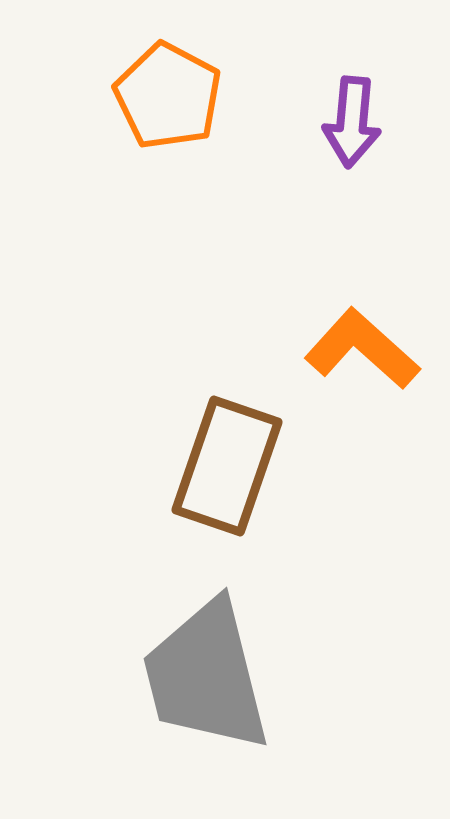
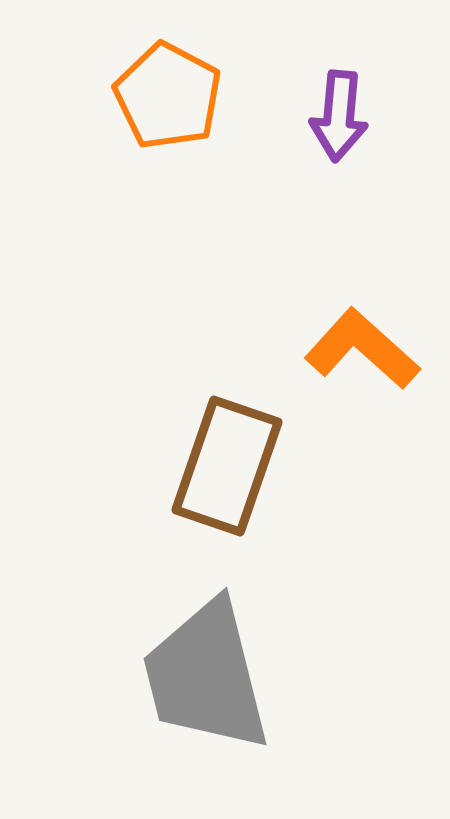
purple arrow: moved 13 px left, 6 px up
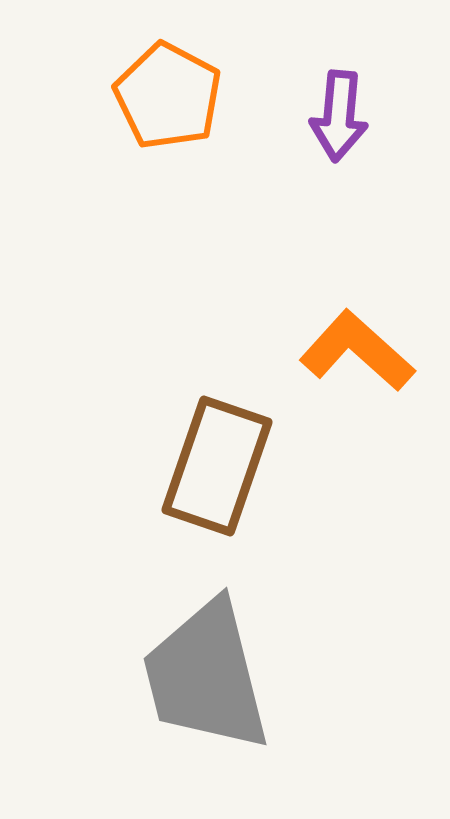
orange L-shape: moved 5 px left, 2 px down
brown rectangle: moved 10 px left
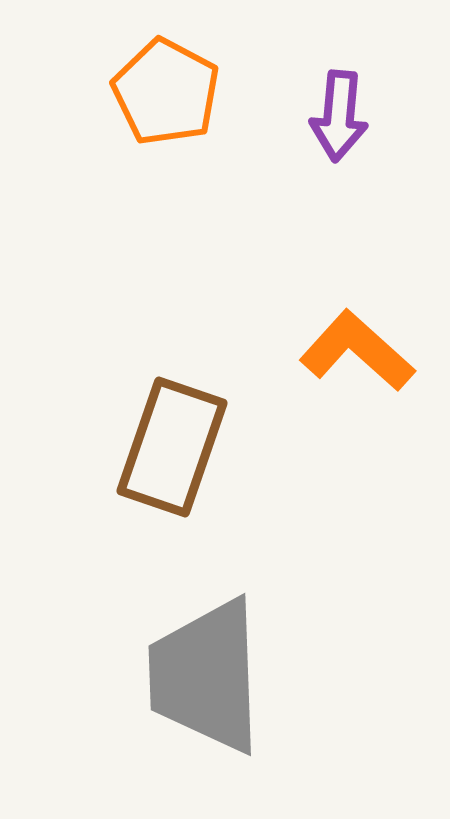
orange pentagon: moved 2 px left, 4 px up
brown rectangle: moved 45 px left, 19 px up
gray trapezoid: rotated 12 degrees clockwise
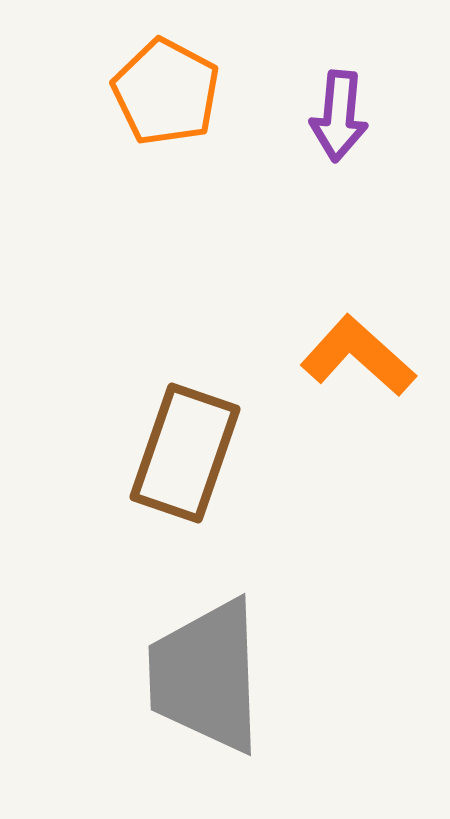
orange L-shape: moved 1 px right, 5 px down
brown rectangle: moved 13 px right, 6 px down
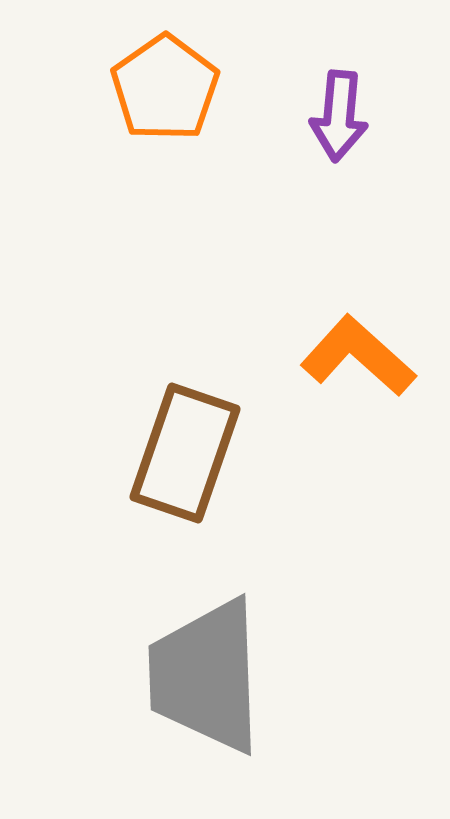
orange pentagon: moved 1 px left, 4 px up; rotated 9 degrees clockwise
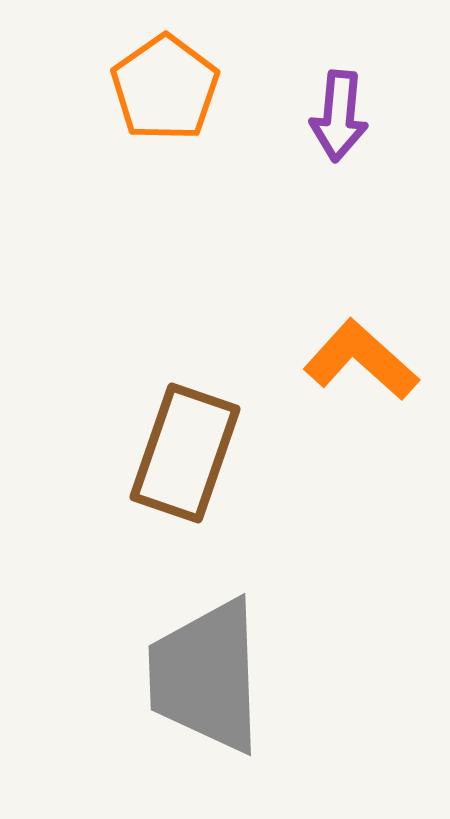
orange L-shape: moved 3 px right, 4 px down
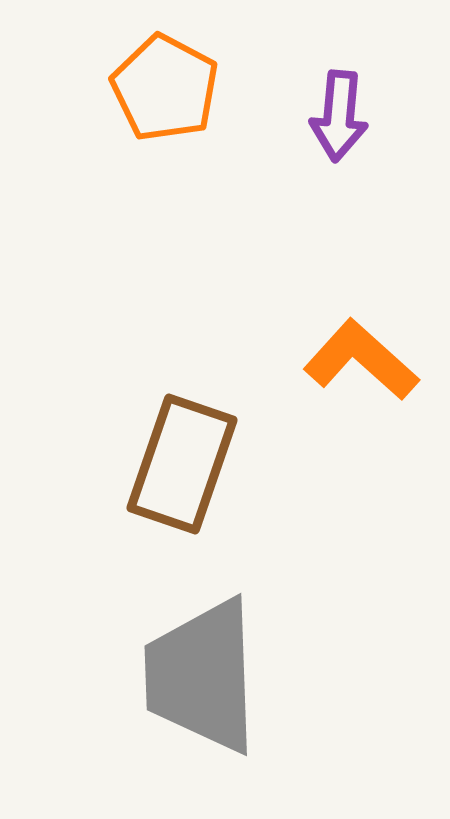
orange pentagon: rotated 9 degrees counterclockwise
brown rectangle: moved 3 px left, 11 px down
gray trapezoid: moved 4 px left
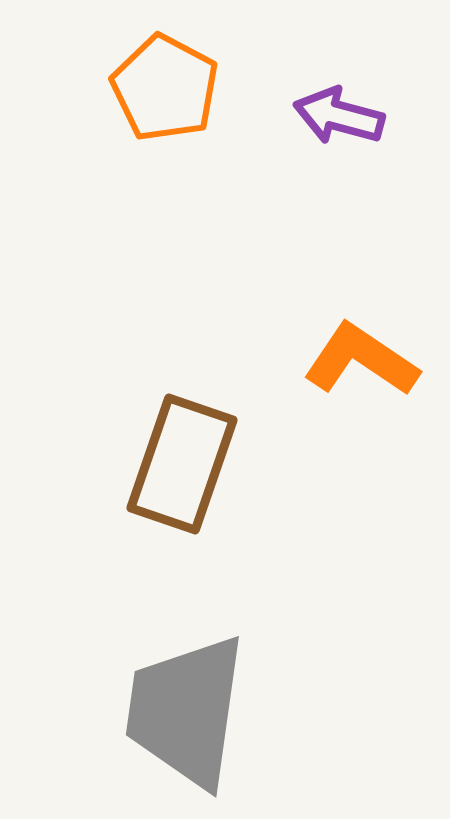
purple arrow: rotated 100 degrees clockwise
orange L-shape: rotated 8 degrees counterclockwise
gray trapezoid: moved 16 px left, 35 px down; rotated 10 degrees clockwise
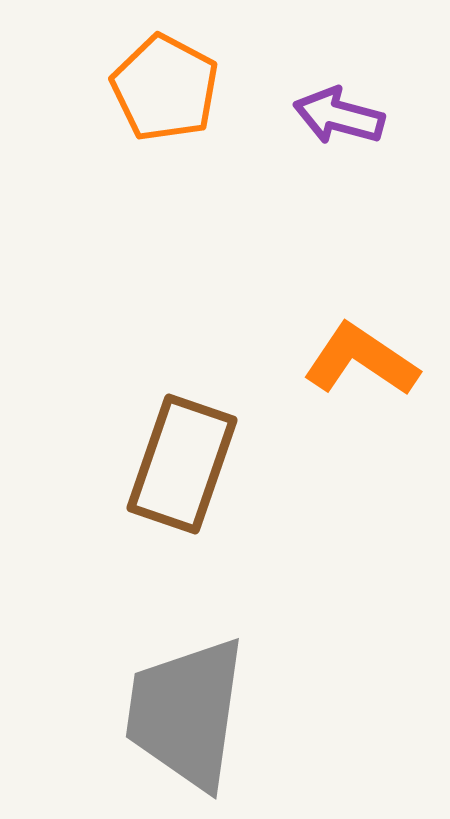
gray trapezoid: moved 2 px down
